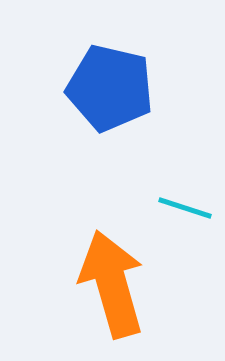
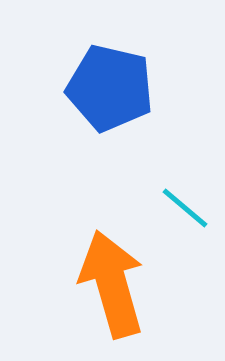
cyan line: rotated 22 degrees clockwise
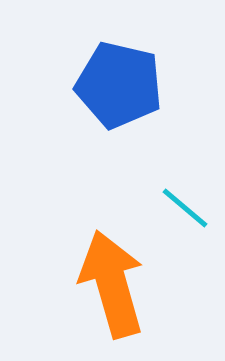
blue pentagon: moved 9 px right, 3 px up
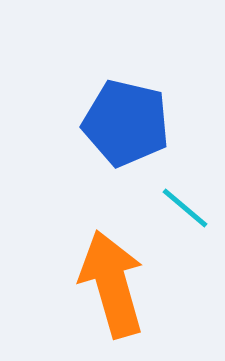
blue pentagon: moved 7 px right, 38 px down
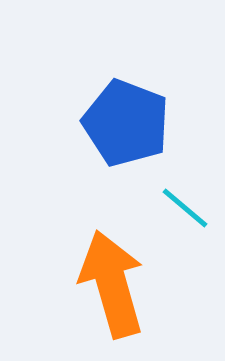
blue pentagon: rotated 8 degrees clockwise
